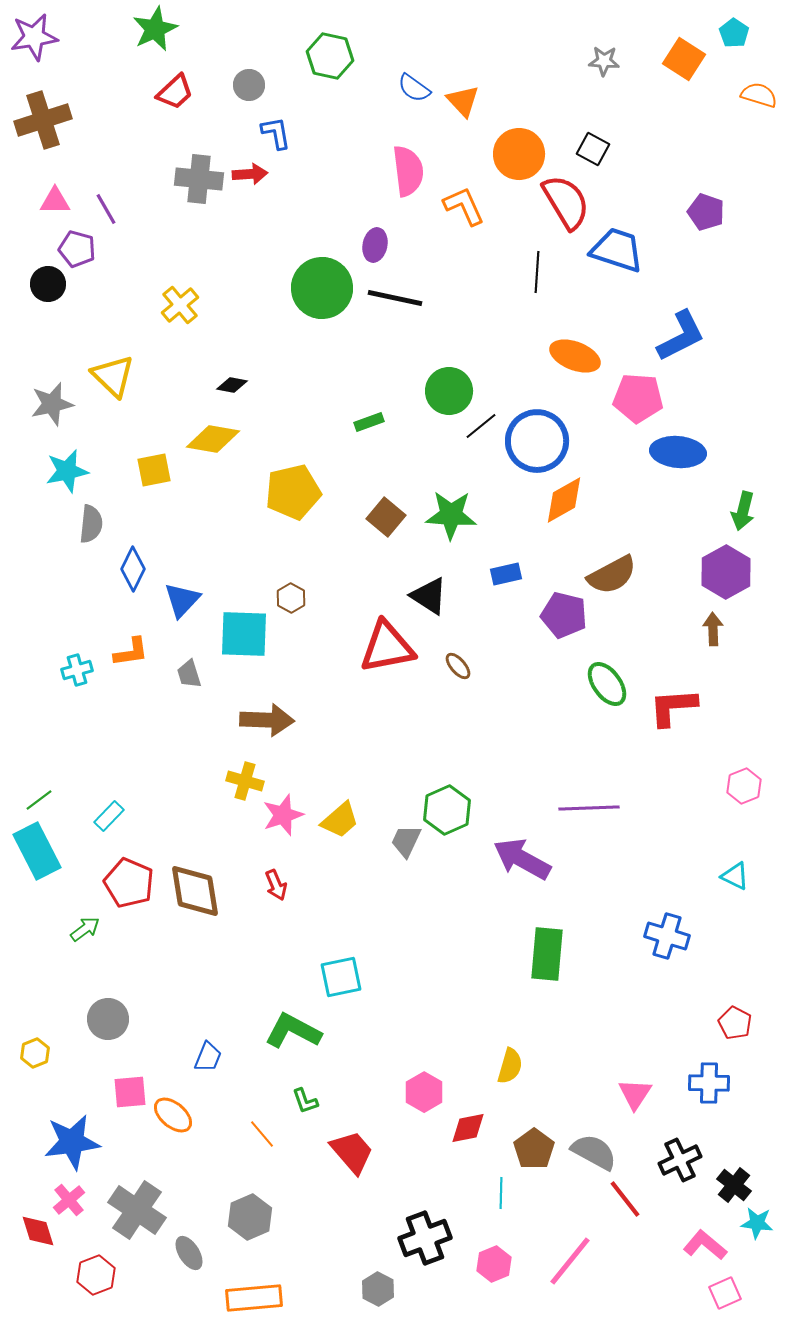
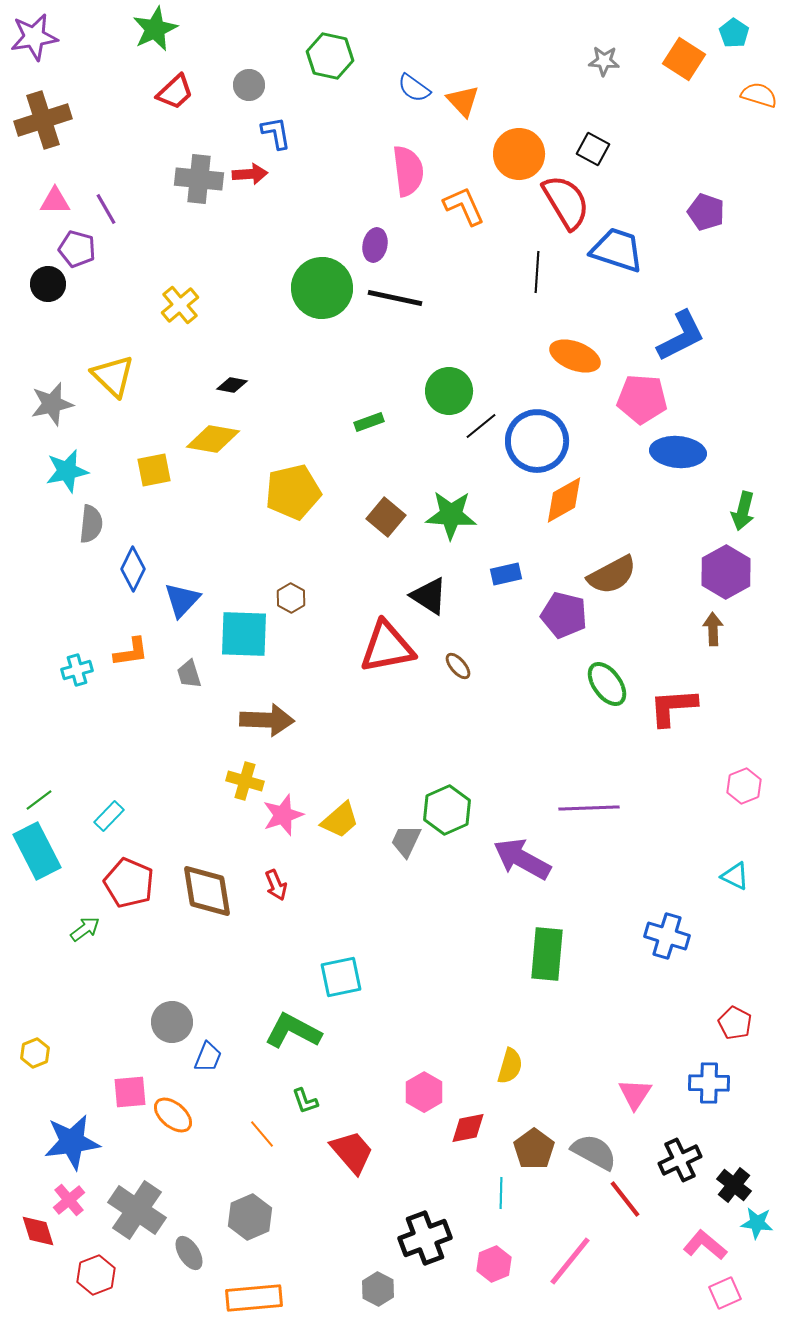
pink pentagon at (638, 398): moved 4 px right, 1 px down
brown diamond at (195, 891): moved 12 px right
gray circle at (108, 1019): moved 64 px right, 3 px down
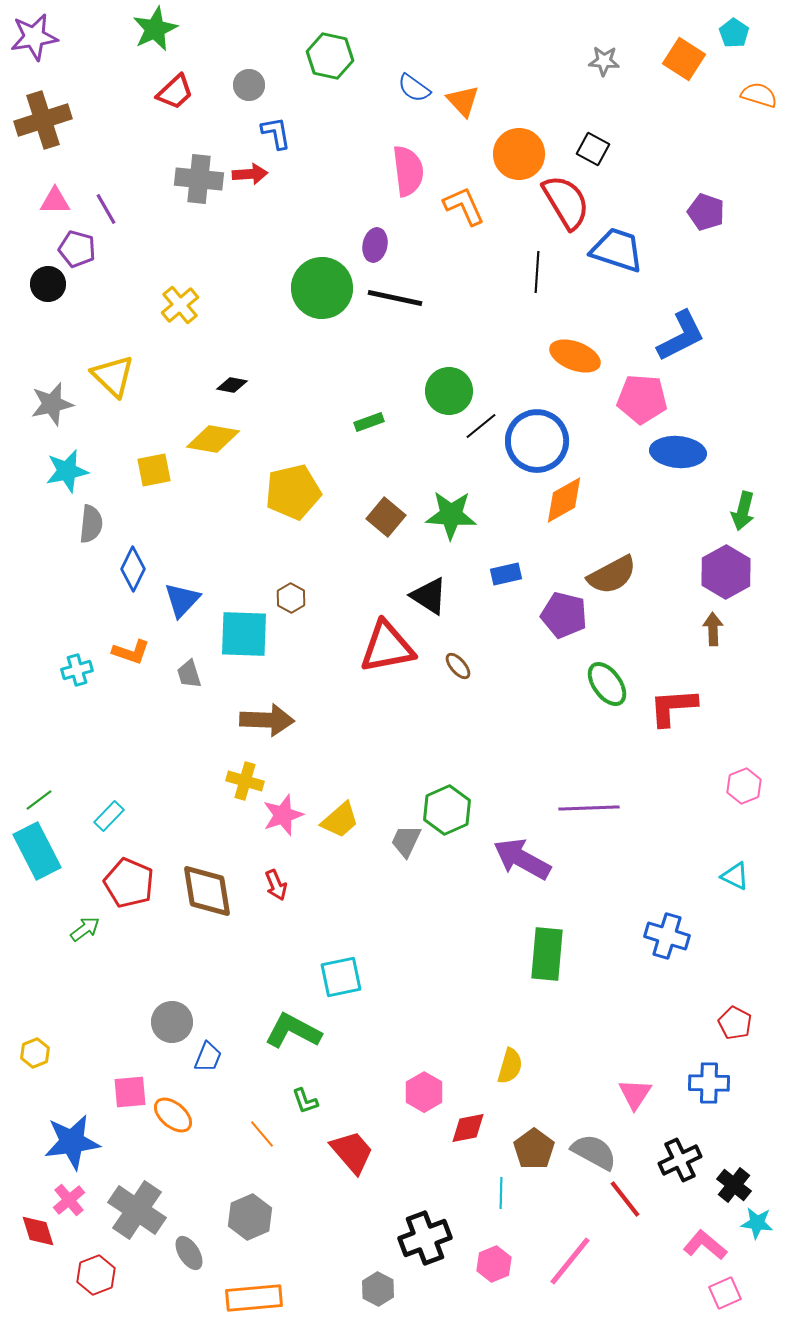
orange L-shape at (131, 652): rotated 27 degrees clockwise
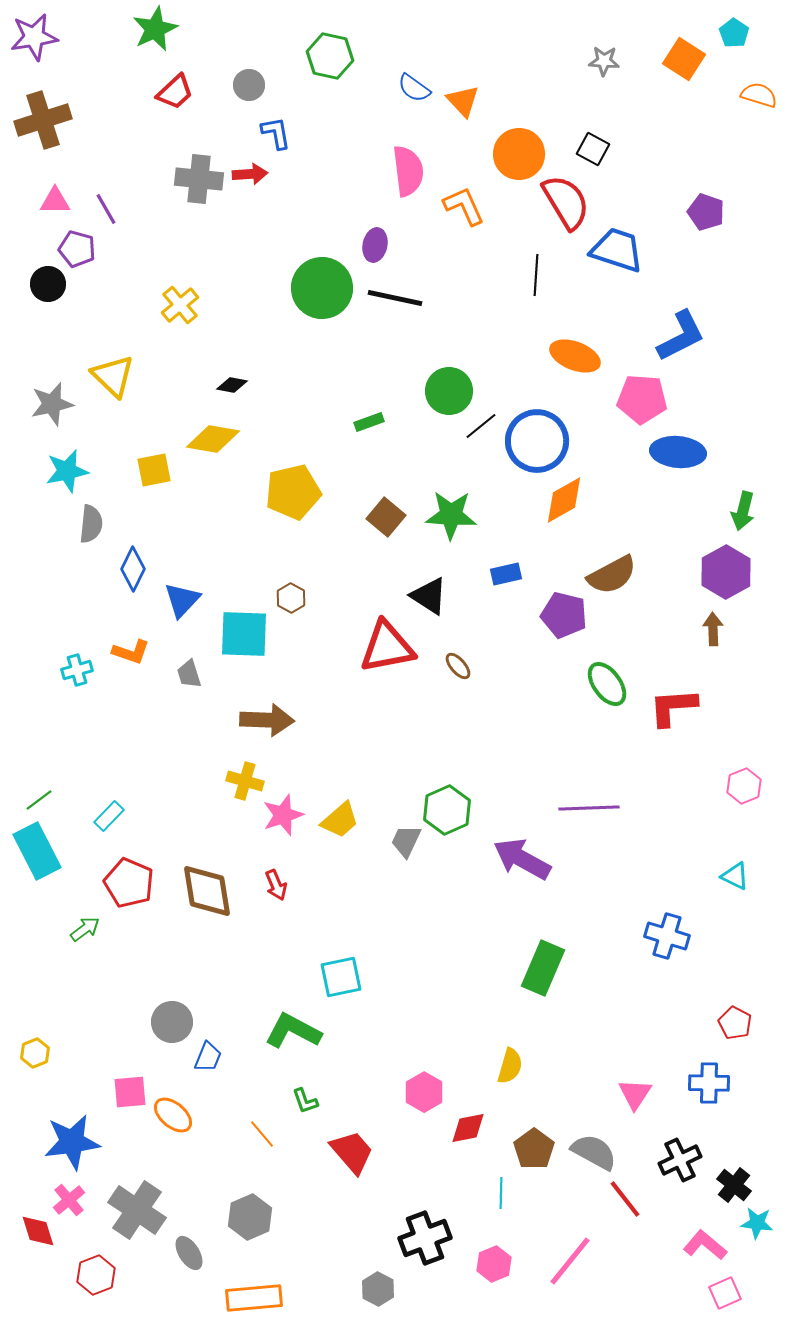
black line at (537, 272): moved 1 px left, 3 px down
green rectangle at (547, 954): moved 4 px left, 14 px down; rotated 18 degrees clockwise
